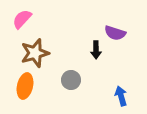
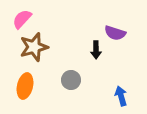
brown star: moved 1 px left, 6 px up
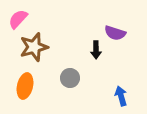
pink semicircle: moved 4 px left
gray circle: moved 1 px left, 2 px up
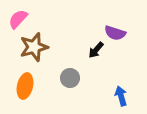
black arrow: rotated 42 degrees clockwise
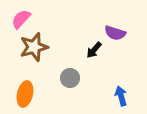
pink semicircle: moved 3 px right
black arrow: moved 2 px left
orange ellipse: moved 8 px down
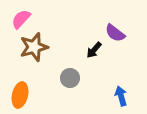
purple semicircle: rotated 20 degrees clockwise
orange ellipse: moved 5 px left, 1 px down
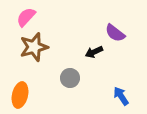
pink semicircle: moved 5 px right, 2 px up
black arrow: moved 2 px down; rotated 24 degrees clockwise
blue arrow: rotated 18 degrees counterclockwise
